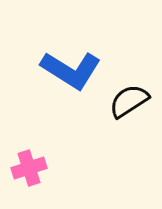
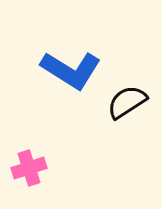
black semicircle: moved 2 px left, 1 px down
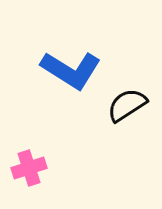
black semicircle: moved 3 px down
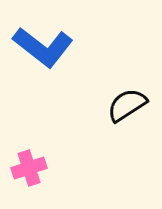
blue L-shape: moved 28 px left, 23 px up; rotated 6 degrees clockwise
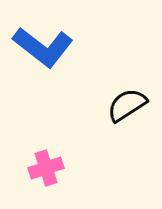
pink cross: moved 17 px right
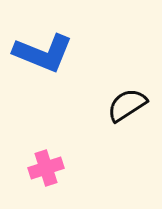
blue L-shape: moved 6 px down; rotated 16 degrees counterclockwise
